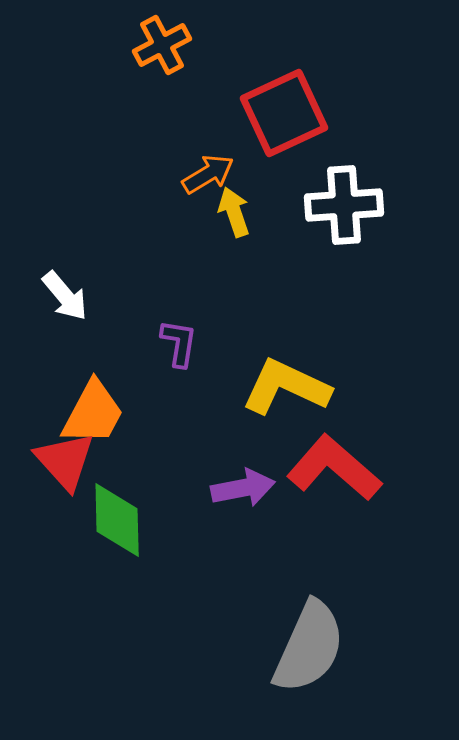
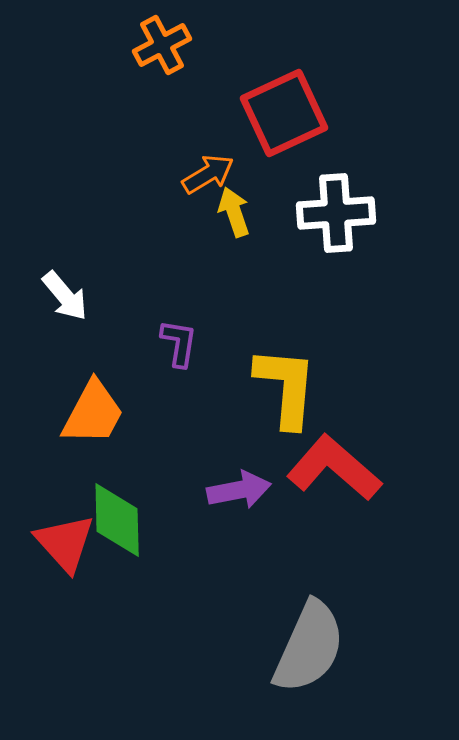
white cross: moved 8 px left, 8 px down
yellow L-shape: rotated 70 degrees clockwise
red triangle: moved 82 px down
purple arrow: moved 4 px left, 2 px down
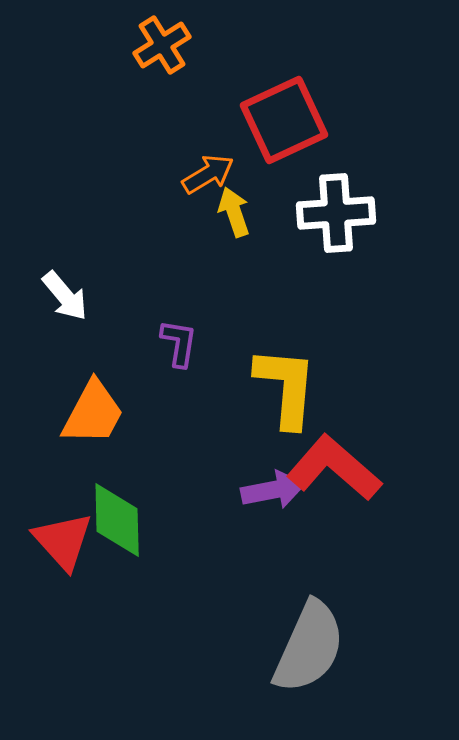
orange cross: rotated 4 degrees counterclockwise
red square: moved 7 px down
purple arrow: moved 34 px right
red triangle: moved 2 px left, 2 px up
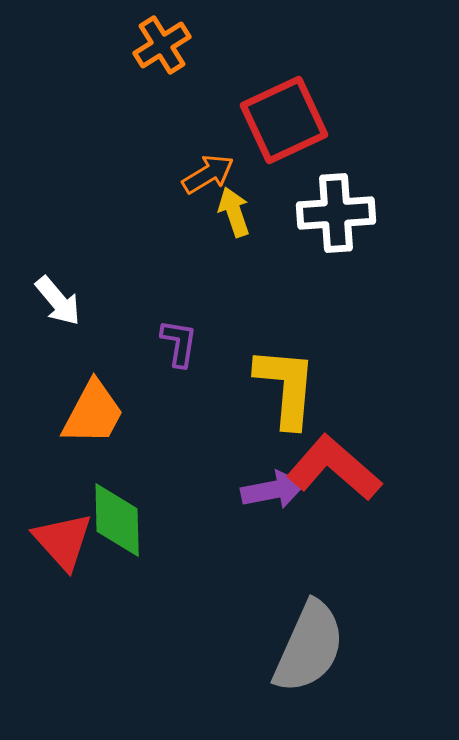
white arrow: moved 7 px left, 5 px down
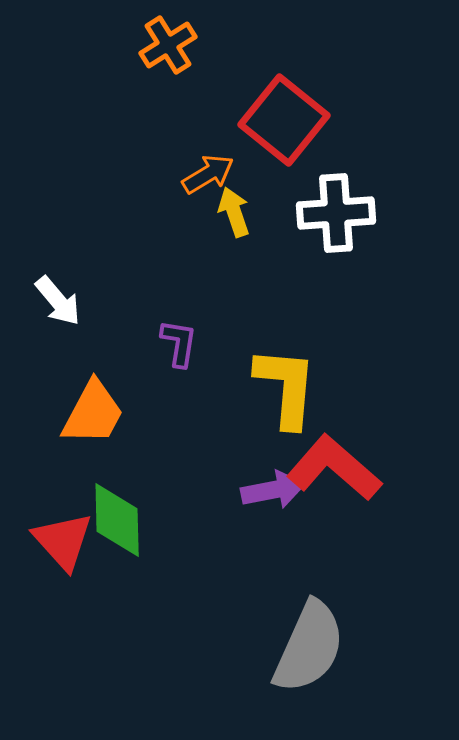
orange cross: moved 6 px right
red square: rotated 26 degrees counterclockwise
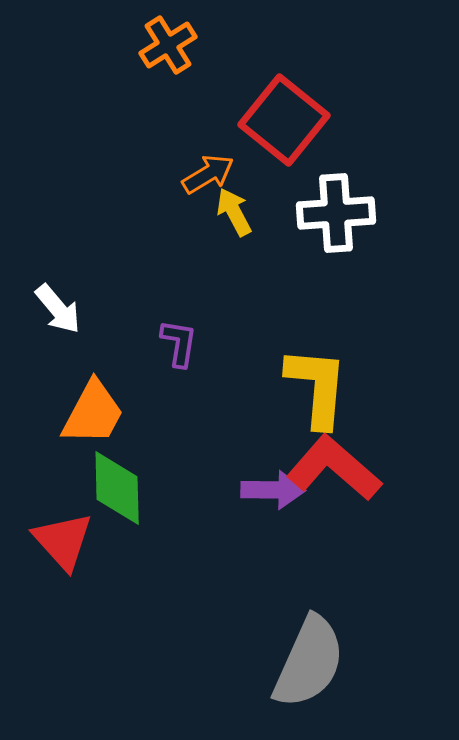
yellow arrow: rotated 9 degrees counterclockwise
white arrow: moved 8 px down
yellow L-shape: moved 31 px right
purple arrow: rotated 12 degrees clockwise
green diamond: moved 32 px up
gray semicircle: moved 15 px down
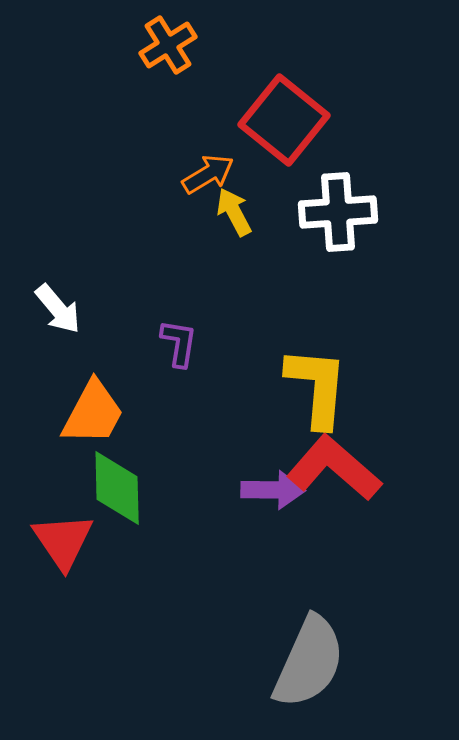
white cross: moved 2 px right, 1 px up
red triangle: rotated 8 degrees clockwise
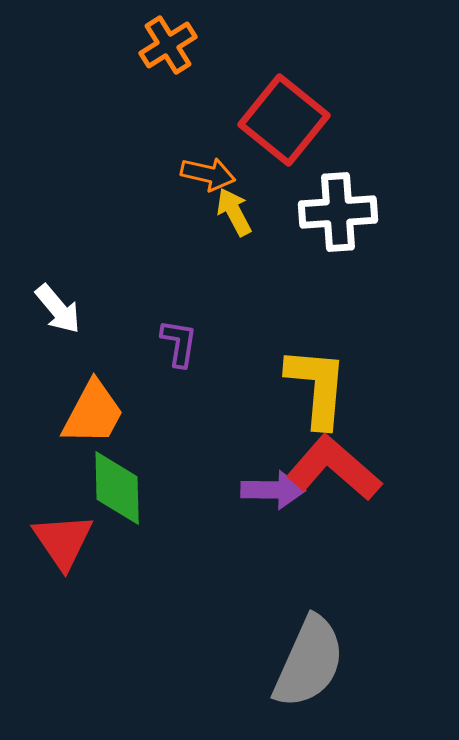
orange arrow: rotated 44 degrees clockwise
